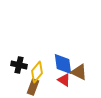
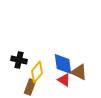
black cross: moved 5 px up
brown rectangle: moved 3 px left
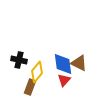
brown triangle: moved 9 px up
red triangle: rotated 40 degrees clockwise
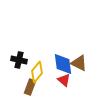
red triangle: rotated 32 degrees counterclockwise
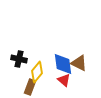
black cross: moved 1 px up
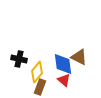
brown triangle: moved 6 px up
brown rectangle: moved 10 px right
